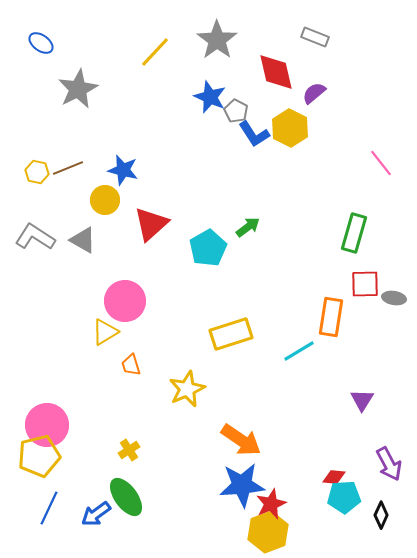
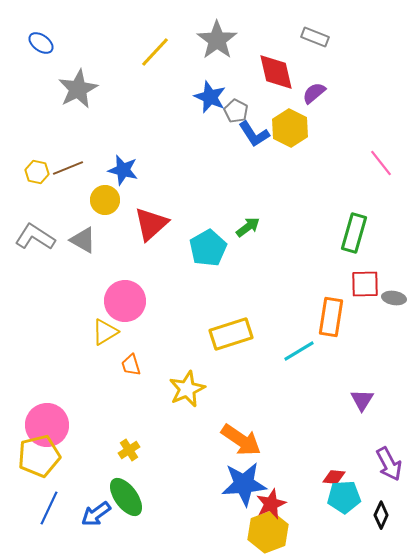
blue star at (242, 485): moved 2 px right, 1 px up
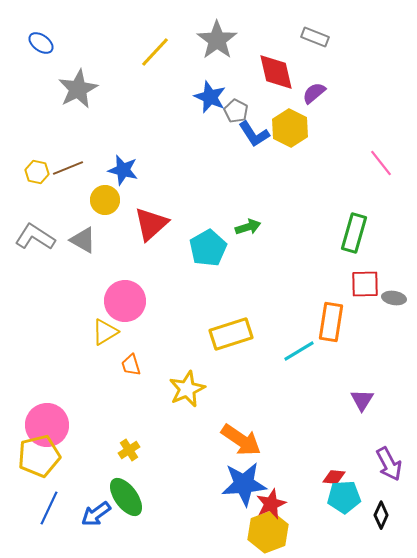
green arrow at (248, 227): rotated 20 degrees clockwise
orange rectangle at (331, 317): moved 5 px down
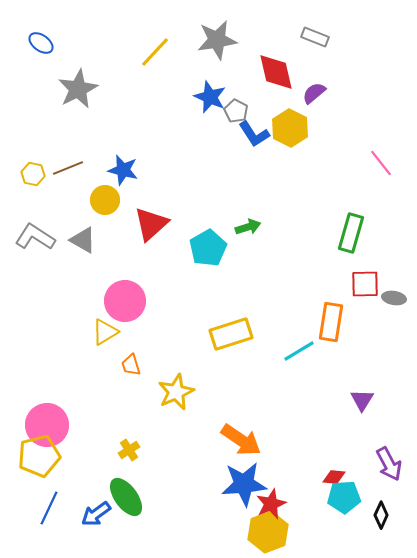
gray star at (217, 40): rotated 27 degrees clockwise
yellow hexagon at (37, 172): moved 4 px left, 2 px down
green rectangle at (354, 233): moved 3 px left
yellow star at (187, 389): moved 11 px left, 3 px down
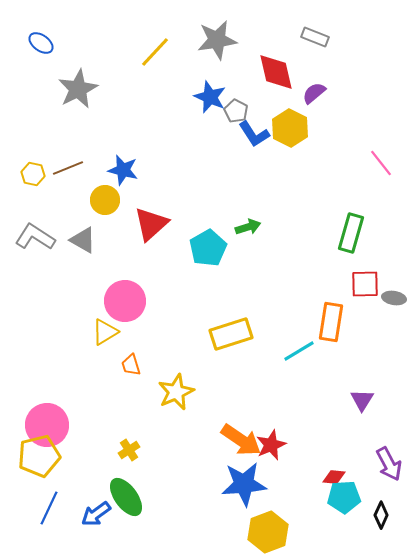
red star at (271, 504): moved 59 px up
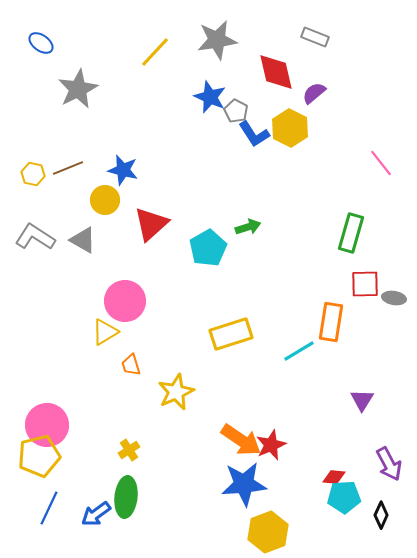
green ellipse at (126, 497): rotated 42 degrees clockwise
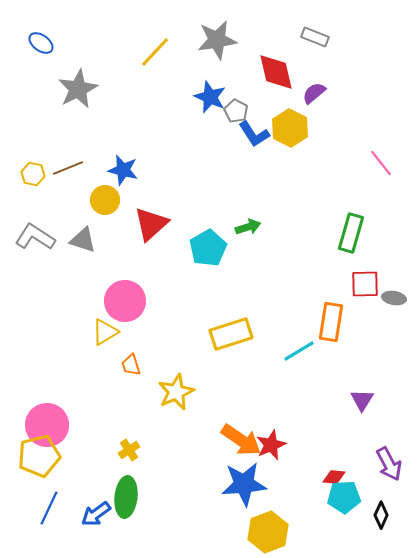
gray triangle at (83, 240): rotated 12 degrees counterclockwise
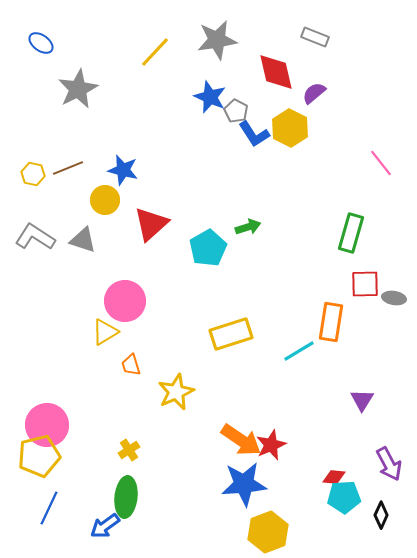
blue arrow at (96, 514): moved 9 px right, 12 px down
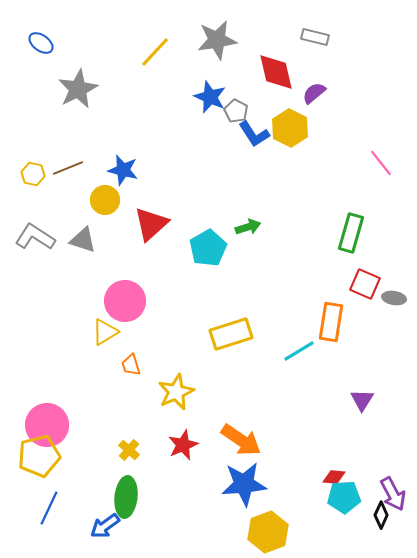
gray rectangle at (315, 37): rotated 8 degrees counterclockwise
red square at (365, 284): rotated 24 degrees clockwise
red star at (271, 445): moved 88 px left
yellow cross at (129, 450): rotated 15 degrees counterclockwise
purple arrow at (389, 464): moved 4 px right, 30 px down
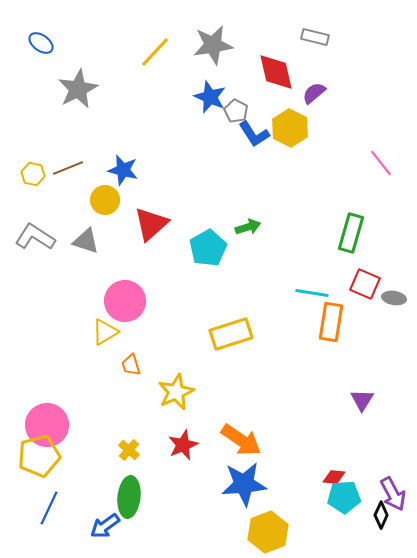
gray star at (217, 40): moved 4 px left, 5 px down
gray triangle at (83, 240): moved 3 px right, 1 px down
cyan line at (299, 351): moved 13 px right, 58 px up; rotated 40 degrees clockwise
green ellipse at (126, 497): moved 3 px right
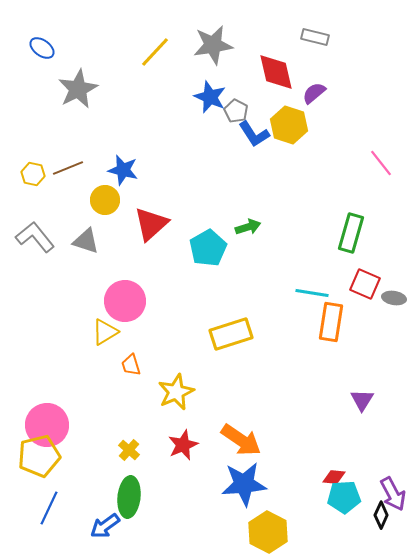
blue ellipse at (41, 43): moved 1 px right, 5 px down
yellow hexagon at (290, 128): moved 1 px left, 3 px up; rotated 9 degrees counterclockwise
gray L-shape at (35, 237): rotated 18 degrees clockwise
yellow hexagon at (268, 532): rotated 12 degrees counterclockwise
